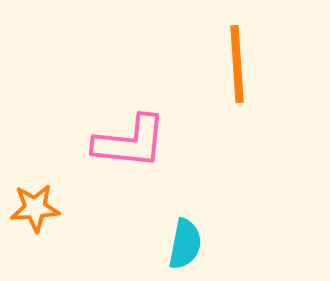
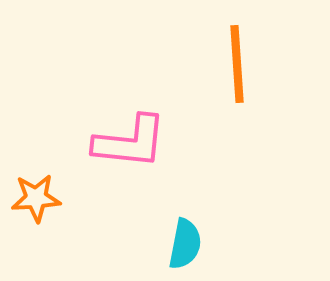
orange star: moved 1 px right, 10 px up
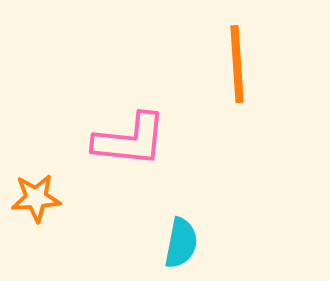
pink L-shape: moved 2 px up
cyan semicircle: moved 4 px left, 1 px up
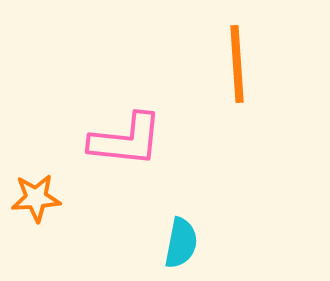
pink L-shape: moved 4 px left
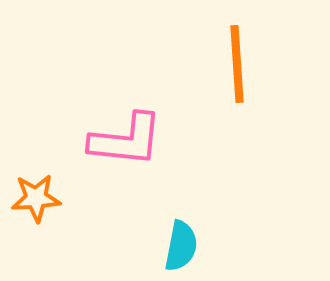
cyan semicircle: moved 3 px down
